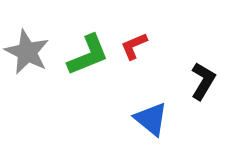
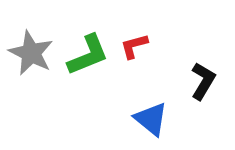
red L-shape: rotated 8 degrees clockwise
gray star: moved 4 px right, 1 px down
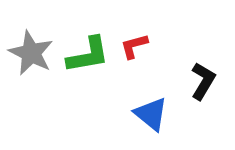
green L-shape: rotated 12 degrees clockwise
blue triangle: moved 5 px up
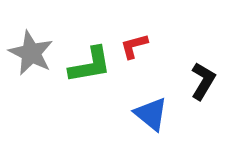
green L-shape: moved 2 px right, 10 px down
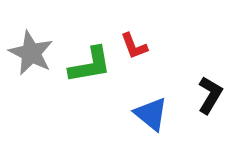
red L-shape: rotated 96 degrees counterclockwise
black L-shape: moved 7 px right, 14 px down
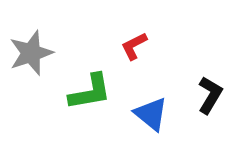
red L-shape: rotated 84 degrees clockwise
gray star: rotated 27 degrees clockwise
green L-shape: moved 27 px down
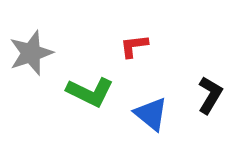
red L-shape: rotated 20 degrees clockwise
green L-shape: rotated 36 degrees clockwise
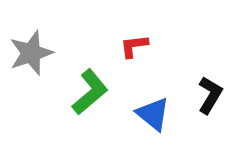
green L-shape: rotated 66 degrees counterclockwise
blue triangle: moved 2 px right
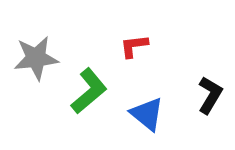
gray star: moved 5 px right, 5 px down; rotated 12 degrees clockwise
green L-shape: moved 1 px left, 1 px up
blue triangle: moved 6 px left
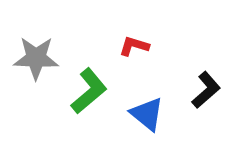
red L-shape: rotated 24 degrees clockwise
gray star: rotated 9 degrees clockwise
black L-shape: moved 4 px left, 5 px up; rotated 18 degrees clockwise
